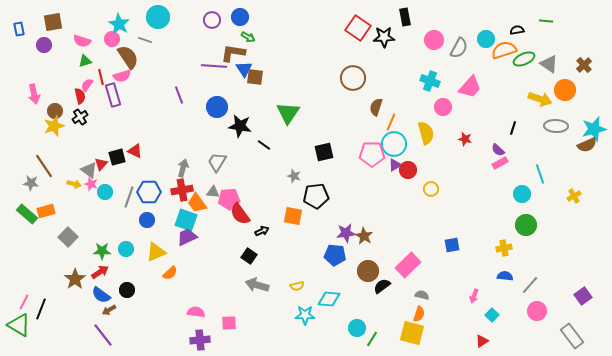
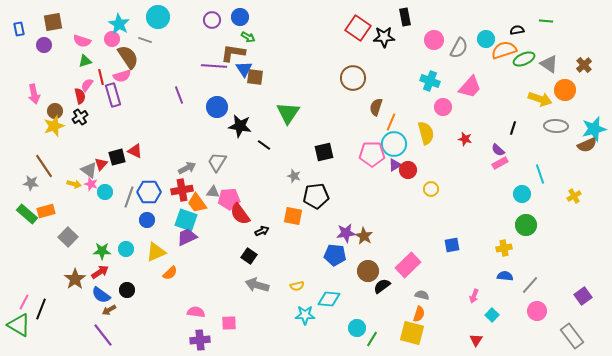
gray arrow at (183, 168): moved 4 px right; rotated 48 degrees clockwise
red triangle at (482, 341): moved 6 px left, 1 px up; rotated 24 degrees counterclockwise
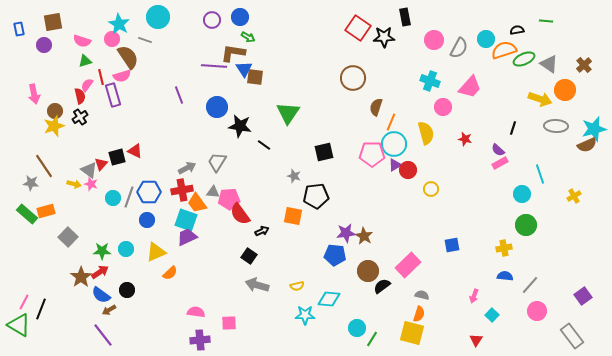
cyan circle at (105, 192): moved 8 px right, 6 px down
brown star at (75, 279): moved 6 px right, 2 px up
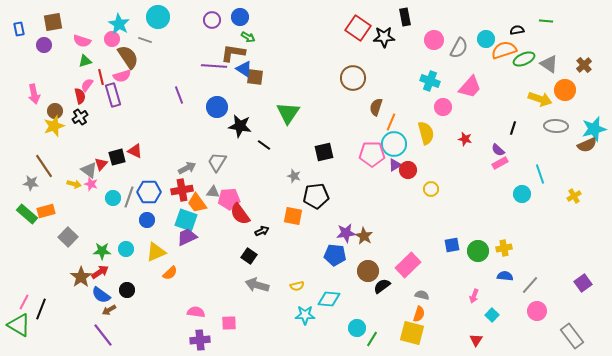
blue triangle at (244, 69): rotated 24 degrees counterclockwise
green circle at (526, 225): moved 48 px left, 26 px down
purple square at (583, 296): moved 13 px up
